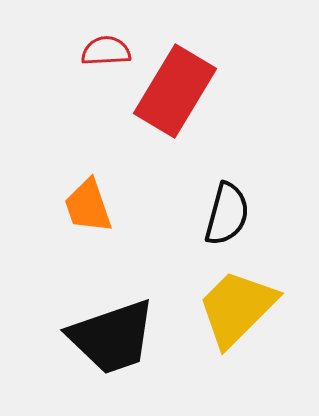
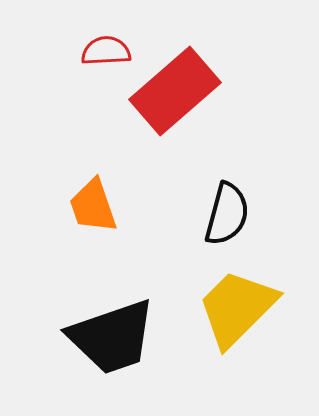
red rectangle: rotated 18 degrees clockwise
orange trapezoid: moved 5 px right
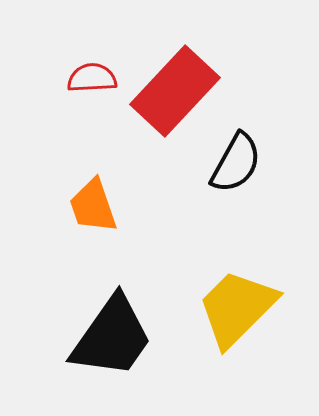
red semicircle: moved 14 px left, 27 px down
red rectangle: rotated 6 degrees counterclockwise
black semicircle: moved 9 px right, 51 px up; rotated 14 degrees clockwise
black trapezoid: rotated 36 degrees counterclockwise
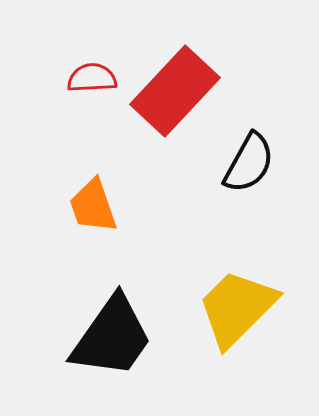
black semicircle: moved 13 px right
